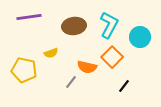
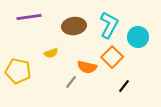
cyan circle: moved 2 px left
yellow pentagon: moved 6 px left, 1 px down
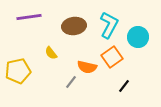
yellow semicircle: rotated 72 degrees clockwise
orange square: rotated 10 degrees clockwise
yellow pentagon: rotated 25 degrees counterclockwise
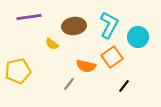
yellow semicircle: moved 1 px right, 9 px up; rotated 16 degrees counterclockwise
orange semicircle: moved 1 px left, 1 px up
gray line: moved 2 px left, 2 px down
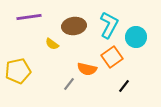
cyan circle: moved 2 px left
orange semicircle: moved 1 px right, 3 px down
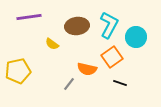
brown ellipse: moved 3 px right
black line: moved 4 px left, 3 px up; rotated 72 degrees clockwise
